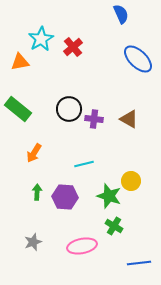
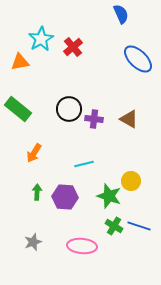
pink ellipse: rotated 16 degrees clockwise
blue line: moved 37 px up; rotated 25 degrees clockwise
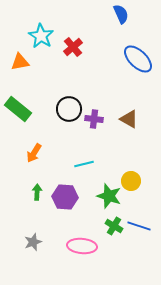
cyan star: moved 3 px up; rotated 10 degrees counterclockwise
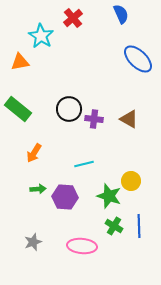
red cross: moved 29 px up
green arrow: moved 1 px right, 3 px up; rotated 84 degrees clockwise
blue line: rotated 70 degrees clockwise
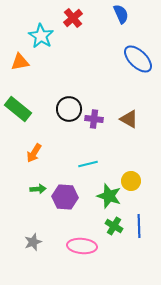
cyan line: moved 4 px right
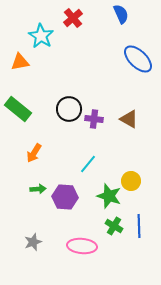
cyan line: rotated 36 degrees counterclockwise
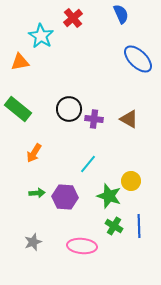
green arrow: moved 1 px left, 4 px down
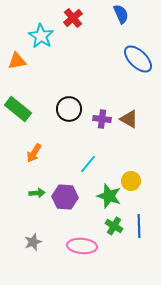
orange triangle: moved 3 px left, 1 px up
purple cross: moved 8 px right
